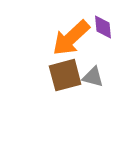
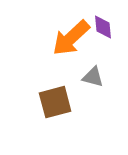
brown square: moved 10 px left, 27 px down
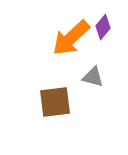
purple diamond: rotated 45 degrees clockwise
brown square: rotated 8 degrees clockwise
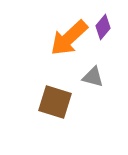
orange arrow: moved 2 px left
brown square: rotated 24 degrees clockwise
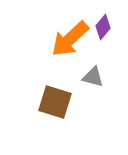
orange arrow: moved 1 px right, 1 px down
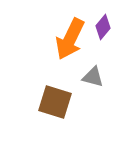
orange arrow: rotated 21 degrees counterclockwise
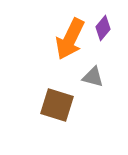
purple diamond: moved 1 px down
brown square: moved 2 px right, 3 px down
